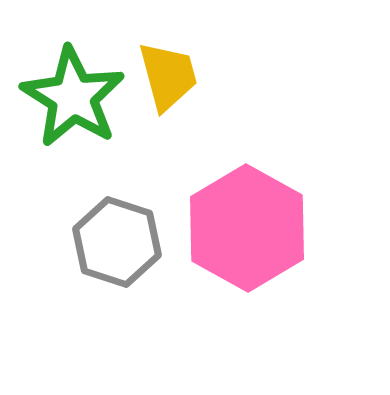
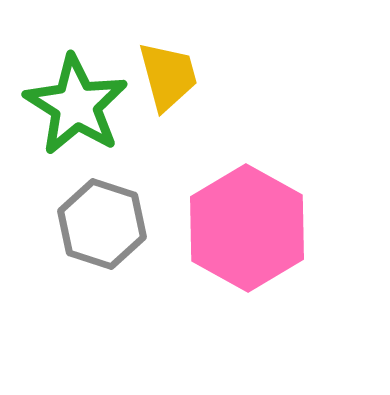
green star: moved 3 px right, 8 px down
gray hexagon: moved 15 px left, 18 px up
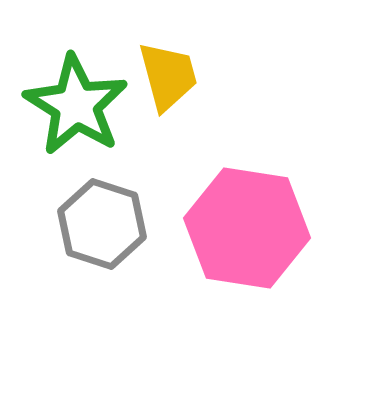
pink hexagon: rotated 20 degrees counterclockwise
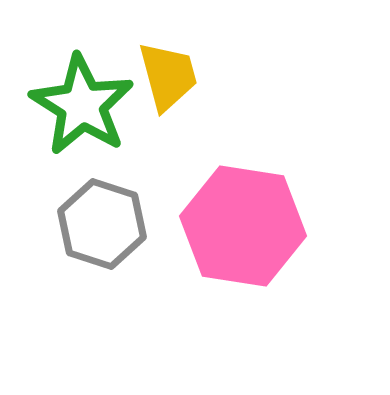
green star: moved 6 px right
pink hexagon: moved 4 px left, 2 px up
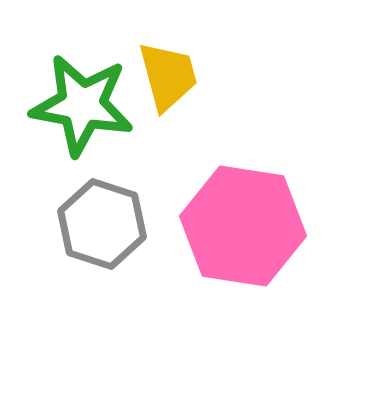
green star: rotated 22 degrees counterclockwise
